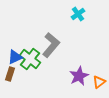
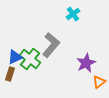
cyan cross: moved 5 px left
purple star: moved 7 px right, 13 px up
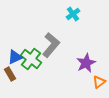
green cross: moved 1 px right
brown rectangle: rotated 48 degrees counterclockwise
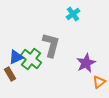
gray L-shape: rotated 25 degrees counterclockwise
blue triangle: moved 1 px right
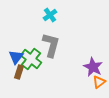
cyan cross: moved 23 px left, 1 px down
blue triangle: rotated 28 degrees counterclockwise
purple star: moved 7 px right, 4 px down; rotated 18 degrees counterclockwise
brown rectangle: moved 9 px right, 2 px up; rotated 48 degrees clockwise
